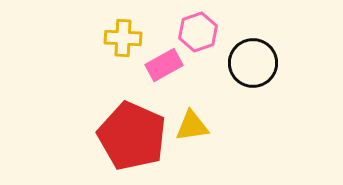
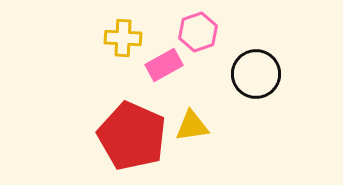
black circle: moved 3 px right, 11 px down
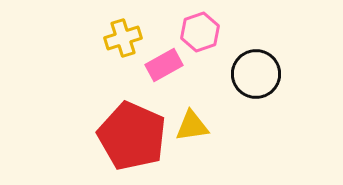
pink hexagon: moved 2 px right
yellow cross: rotated 21 degrees counterclockwise
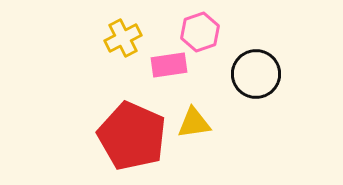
yellow cross: rotated 9 degrees counterclockwise
pink rectangle: moved 5 px right; rotated 21 degrees clockwise
yellow triangle: moved 2 px right, 3 px up
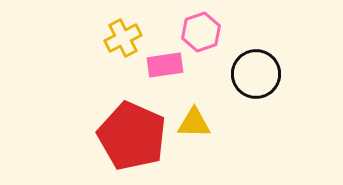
pink hexagon: moved 1 px right
pink rectangle: moved 4 px left
yellow triangle: rotated 9 degrees clockwise
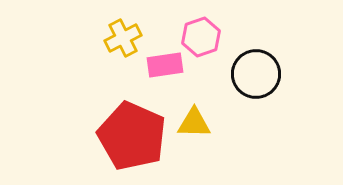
pink hexagon: moved 5 px down
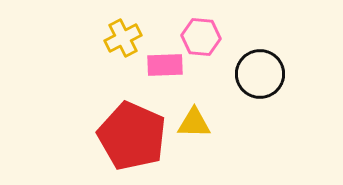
pink hexagon: rotated 24 degrees clockwise
pink rectangle: rotated 6 degrees clockwise
black circle: moved 4 px right
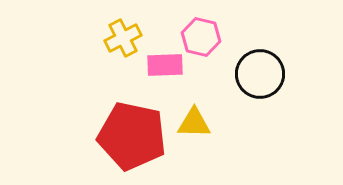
pink hexagon: rotated 9 degrees clockwise
red pentagon: rotated 12 degrees counterclockwise
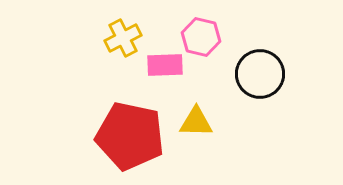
yellow triangle: moved 2 px right, 1 px up
red pentagon: moved 2 px left
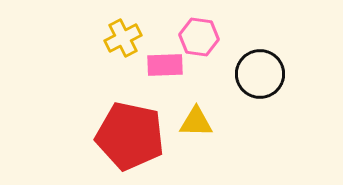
pink hexagon: moved 2 px left; rotated 6 degrees counterclockwise
